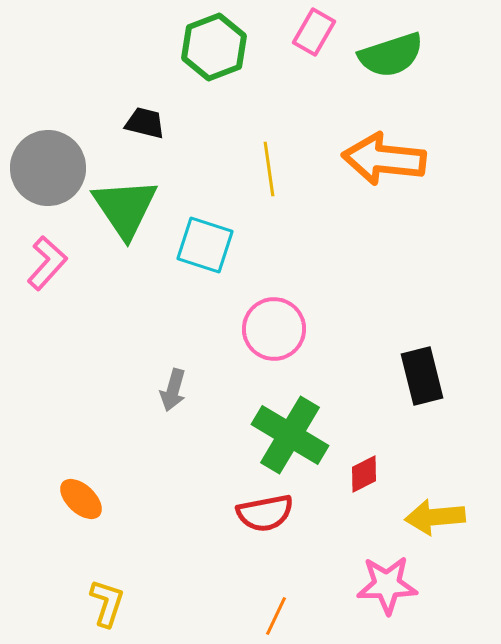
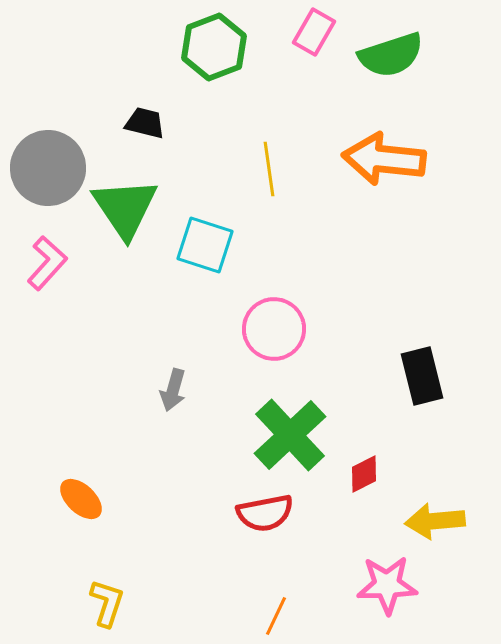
green cross: rotated 16 degrees clockwise
yellow arrow: moved 4 px down
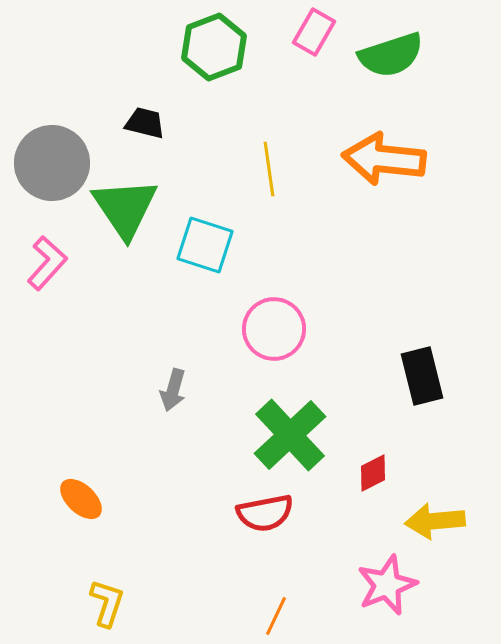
gray circle: moved 4 px right, 5 px up
red diamond: moved 9 px right, 1 px up
pink star: rotated 20 degrees counterclockwise
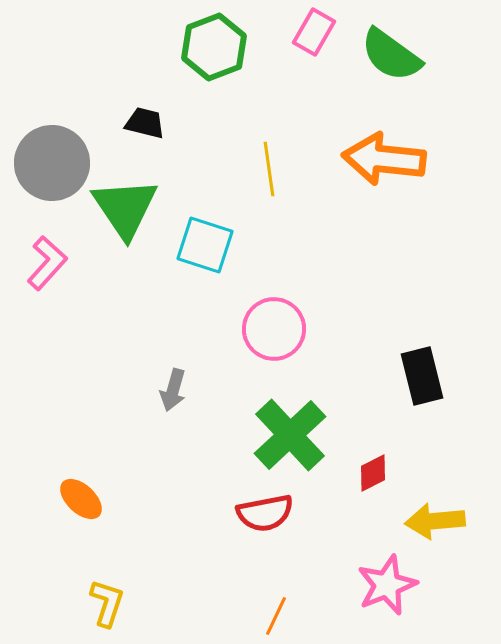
green semicircle: rotated 54 degrees clockwise
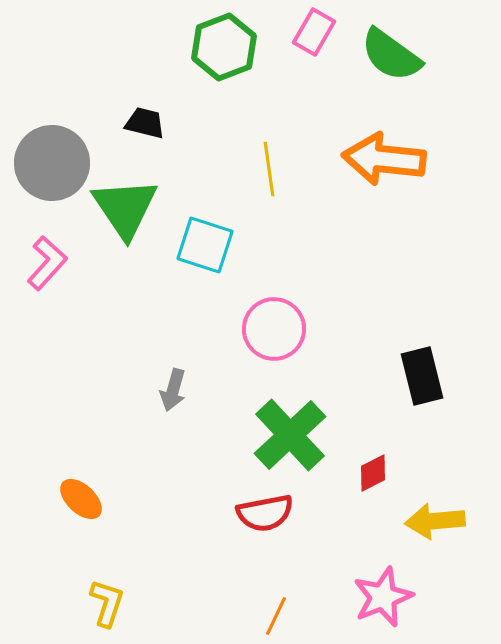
green hexagon: moved 10 px right
pink star: moved 4 px left, 12 px down
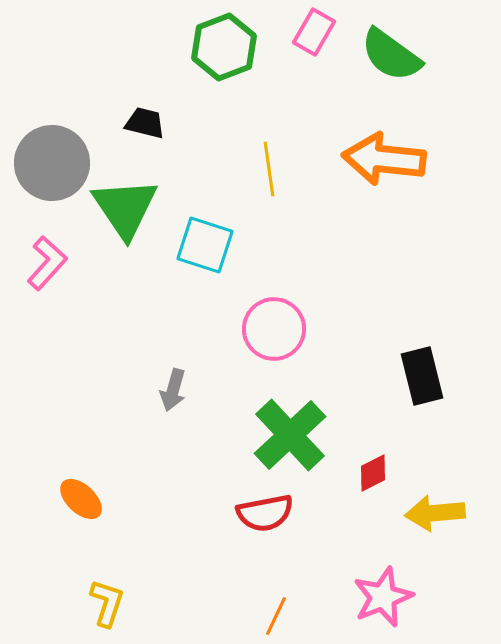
yellow arrow: moved 8 px up
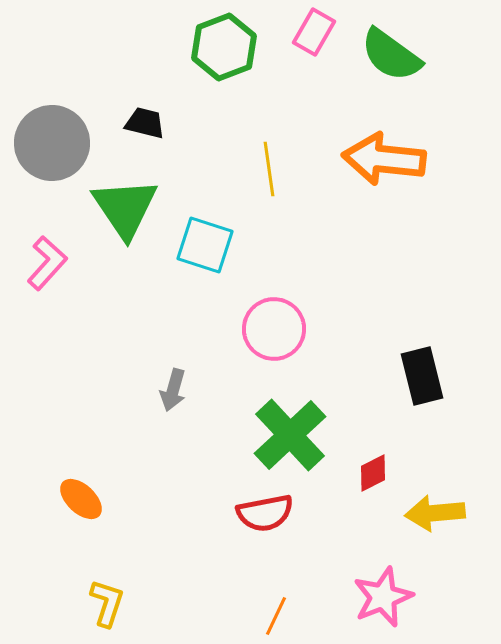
gray circle: moved 20 px up
